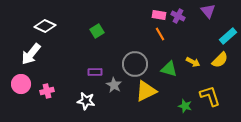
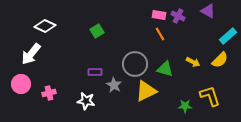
purple triangle: rotated 21 degrees counterclockwise
green triangle: moved 4 px left
pink cross: moved 2 px right, 2 px down
green star: rotated 16 degrees counterclockwise
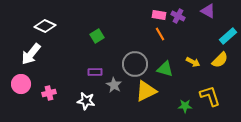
green square: moved 5 px down
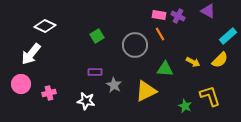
gray circle: moved 19 px up
green triangle: rotated 12 degrees counterclockwise
green star: rotated 24 degrees clockwise
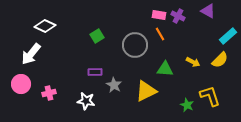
green star: moved 2 px right, 1 px up
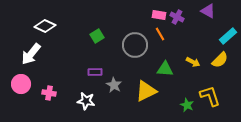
purple cross: moved 1 px left, 1 px down
pink cross: rotated 24 degrees clockwise
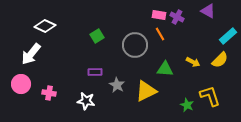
gray star: moved 3 px right
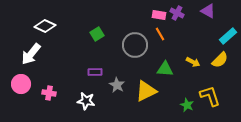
purple cross: moved 4 px up
green square: moved 2 px up
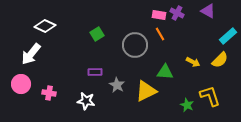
green triangle: moved 3 px down
